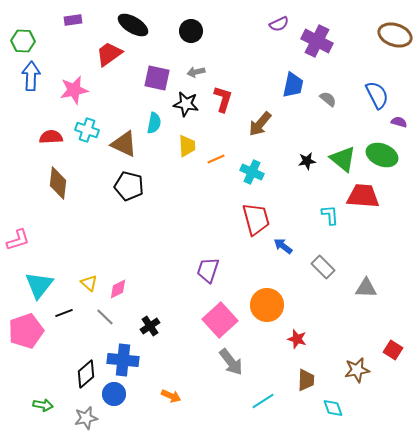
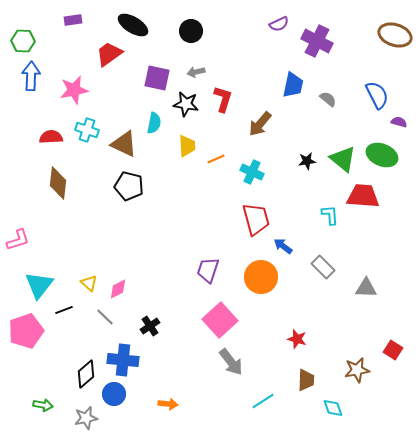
orange circle at (267, 305): moved 6 px left, 28 px up
black line at (64, 313): moved 3 px up
orange arrow at (171, 396): moved 3 px left, 8 px down; rotated 18 degrees counterclockwise
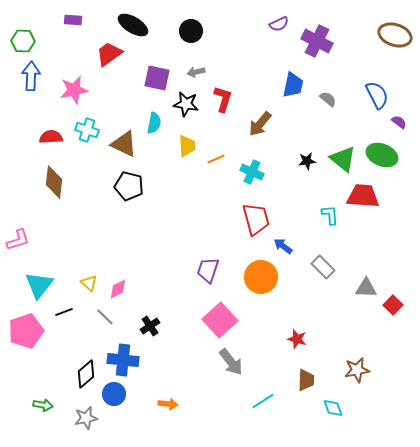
purple rectangle at (73, 20): rotated 12 degrees clockwise
purple semicircle at (399, 122): rotated 21 degrees clockwise
brown diamond at (58, 183): moved 4 px left, 1 px up
black line at (64, 310): moved 2 px down
red square at (393, 350): moved 45 px up; rotated 12 degrees clockwise
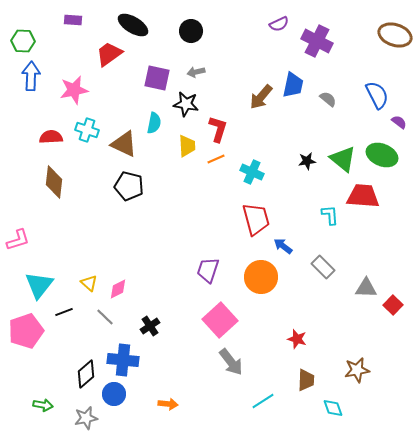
red L-shape at (223, 99): moved 5 px left, 30 px down
brown arrow at (260, 124): moved 1 px right, 27 px up
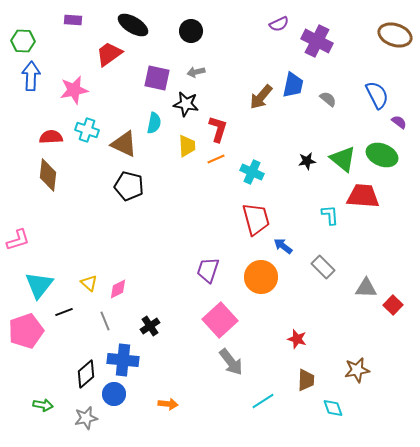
brown diamond at (54, 182): moved 6 px left, 7 px up
gray line at (105, 317): moved 4 px down; rotated 24 degrees clockwise
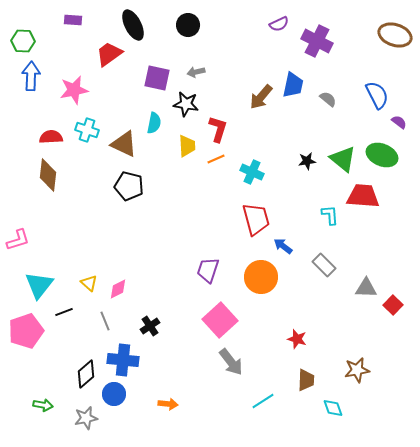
black ellipse at (133, 25): rotated 32 degrees clockwise
black circle at (191, 31): moved 3 px left, 6 px up
gray rectangle at (323, 267): moved 1 px right, 2 px up
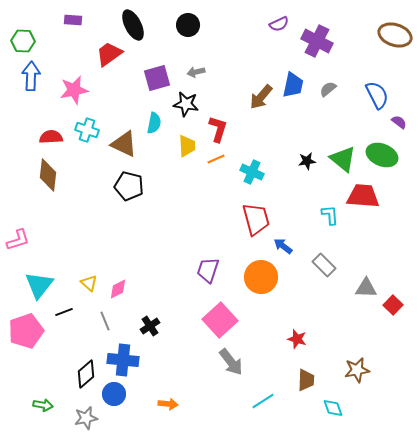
purple square at (157, 78): rotated 28 degrees counterclockwise
gray semicircle at (328, 99): moved 10 px up; rotated 78 degrees counterclockwise
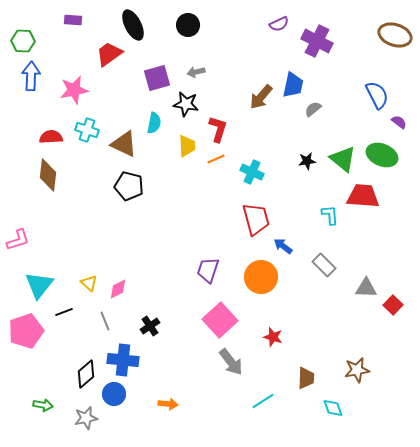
gray semicircle at (328, 89): moved 15 px left, 20 px down
red star at (297, 339): moved 24 px left, 2 px up
brown trapezoid at (306, 380): moved 2 px up
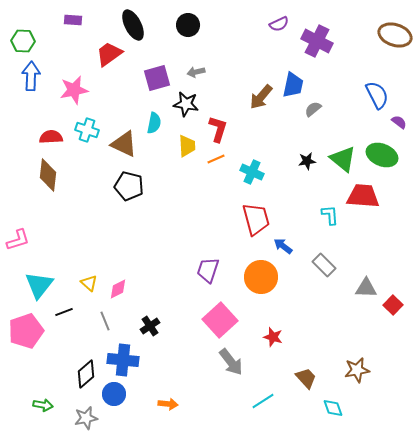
brown trapezoid at (306, 378): rotated 45 degrees counterclockwise
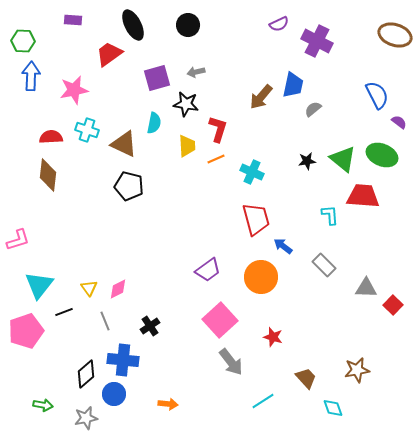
purple trapezoid at (208, 270): rotated 144 degrees counterclockwise
yellow triangle at (89, 283): moved 5 px down; rotated 12 degrees clockwise
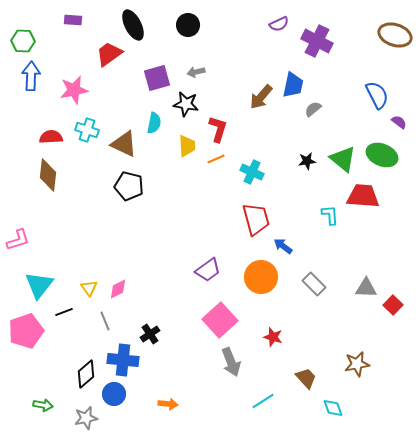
gray rectangle at (324, 265): moved 10 px left, 19 px down
black cross at (150, 326): moved 8 px down
gray arrow at (231, 362): rotated 16 degrees clockwise
brown star at (357, 370): moved 6 px up
